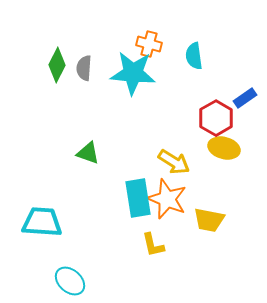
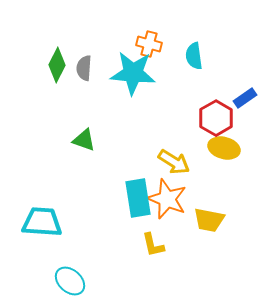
green triangle: moved 4 px left, 13 px up
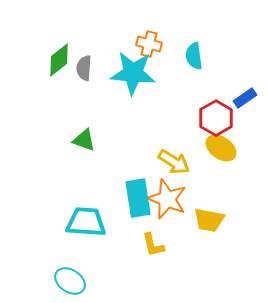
green diamond: moved 2 px right, 5 px up; rotated 24 degrees clockwise
yellow ellipse: moved 3 px left; rotated 20 degrees clockwise
cyan trapezoid: moved 44 px right
cyan ellipse: rotated 8 degrees counterclockwise
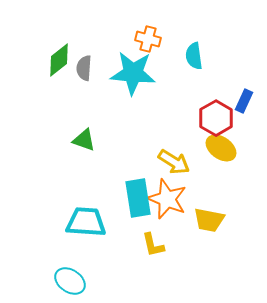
orange cross: moved 1 px left, 5 px up
blue rectangle: moved 1 px left, 3 px down; rotated 30 degrees counterclockwise
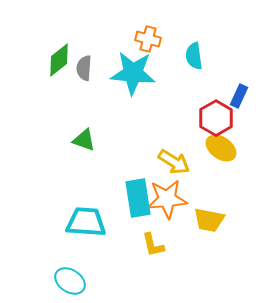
blue rectangle: moved 5 px left, 5 px up
orange star: rotated 27 degrees counterclockwise
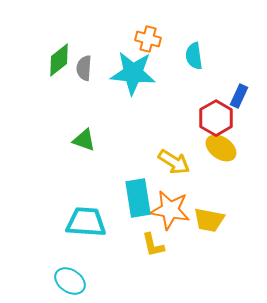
orange star: moved 3 px right, 11 px down; rotated 15 degrees clockwise
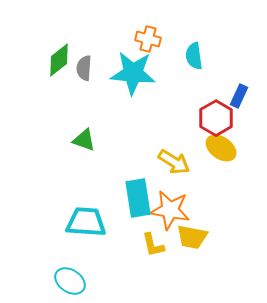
yellow trapezoid: moved 17 px left, 17 px down
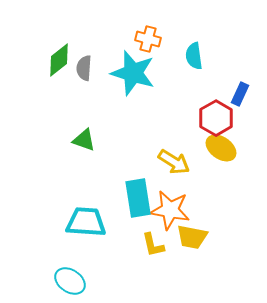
cyan star: rotated 12 degrees clockwise
blue rectangle: moved 1 px right, 2 px up
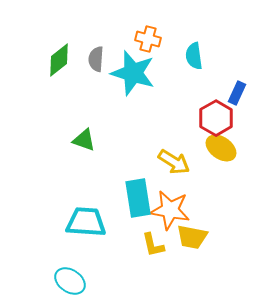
gray semicircle: moved 12 px right, 9 px up
blue rectangle: moved 3 px left, 1 px up
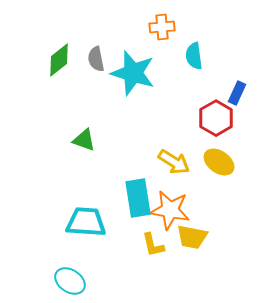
orange cross: moved 14 px right, 12 px up; rotated 20 degrees counterclockwise
gray semicircle: rotated 15 degrees counterclockwise
yellow ellipse: moved 2 px left, 14 px down
